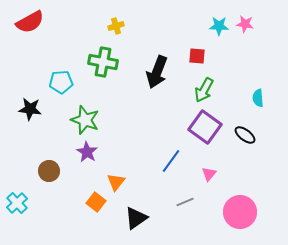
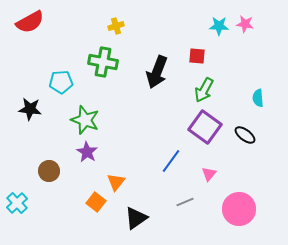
pink circle: moved 1 px left, 3 px up
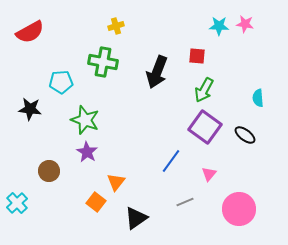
red semicircle: moved 10 px down
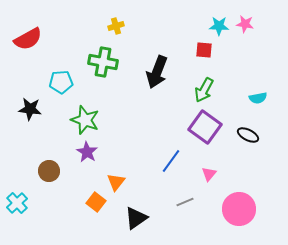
red semicircle: moved 2 px left, 7 px down
red square: moved 7 px right, 6 px up
cyan semicircle: rotated 96 degrees counterclockwise
black ellipse: moved 3 px right; rotated 10 degrees counterclockwise
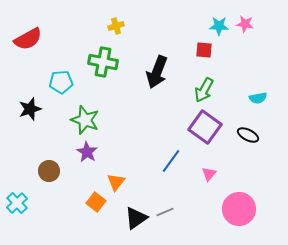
black star: rotated 25 degrees counterclockwise
gray line: moved 20 px left, 10 px down
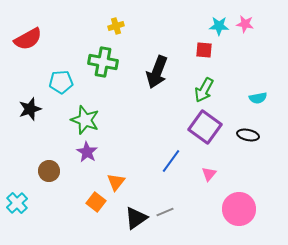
black ellipse: rotated 15 degrees counterclockwise
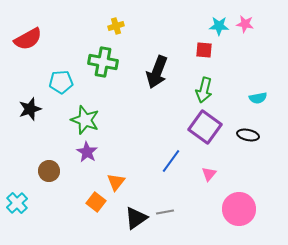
green arrow: rotated 15 degrees counterclockwise
gray line: rotated 12 degrees clockwise
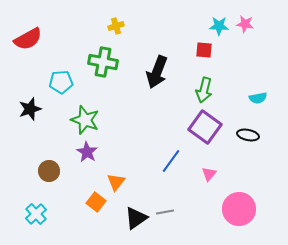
cyan cross: moved 19 px right, 11 px down
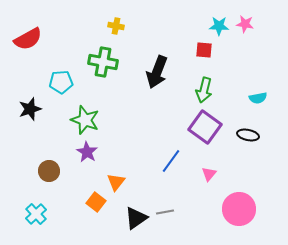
yellow cross: rotated 28 degrees clockwise
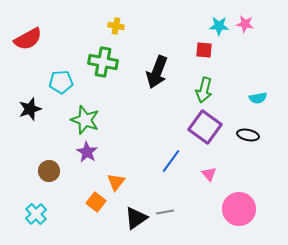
pink triangle: rotated 21 degrees counterclockwise
